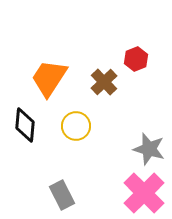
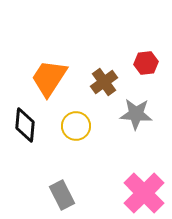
red hexagon: moved 10 px right, 4 px down; rotated 15 degrees clockwise
brown cross: rotated 8 degrees clockwise
gray star: moved 13 px left, 35 px up; rotated 12 degrees counterclockwise
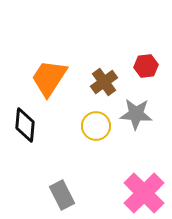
red hexagon: moved 3 px down
yellow circle: moved 20 px right
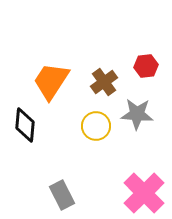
orange trapezoid: moved 2 px right, 3 px down
gray star: moved 1 px right
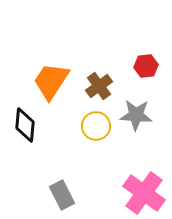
brown cross: moved 5 px left, 4 px down
gray star: moved 1 px left, 1 px down
pink cross: rotated 9 degrees counterclockwise
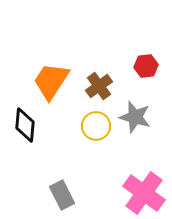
gray star: moved 1 px left, 2 px down; rotated 12 degrees clockwise
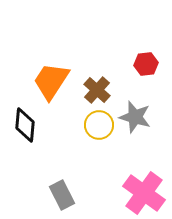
red hexagon: moved 2 px up
brown cross: moved 2 px left, 4 px down; rotated 12 degrees counterclockwise
yellow circle: moved 3 px right, 1 px up
